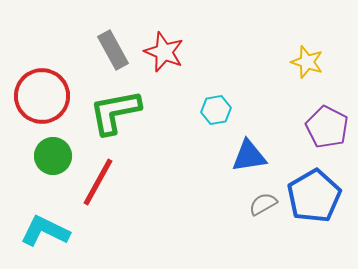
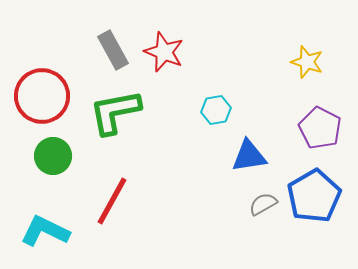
purple pentagon: moved 7 px left, 1 px down
red line: moved 14 px right, 19 px down
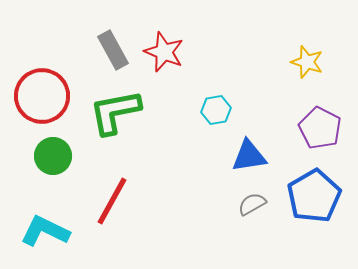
gray semicircle: moved 11 px left
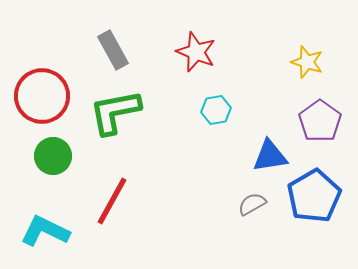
red star: moved 32 px right
purple pentagon: moved 7 px up; rotated 9 degrees clockwise
blue triangle: moved 21 px right
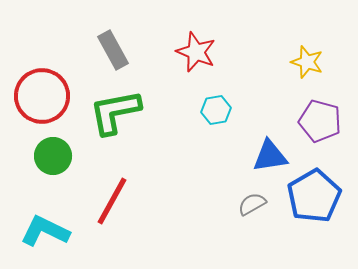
purple pentagon: rotated 21 degrees counterclockwise
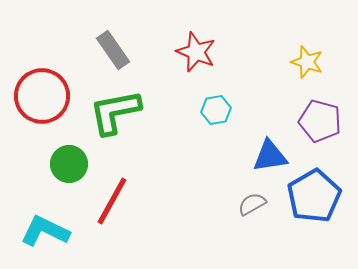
gray rectangle: rotated 6 degrees counterclockwise
green circle: moved 16 px right, 8 px down
